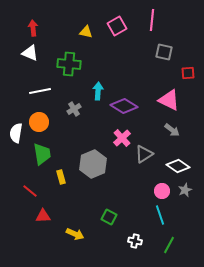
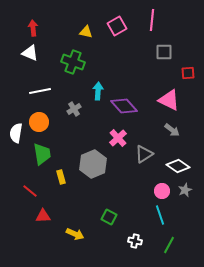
gray square: rotated 12 degrees counterclockwise
green cross: moved 4 px right, 2 px up; rotated 15 degrees clockwise
purple diamond: rotated 16 degrees clockwise
pink cross: moved 4 px left
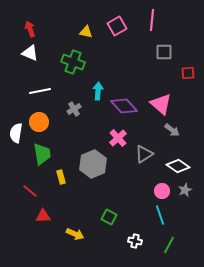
red arrow: moved 3 px left, 1 px down; rotated 14 degrees counterclockwise
pink triangle: moved 8 px left, 4 px down; rotated 15 degrees clockwise
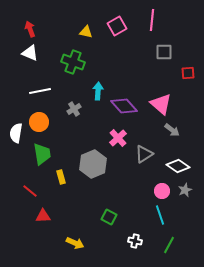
yellow arrow: moved 9 px down
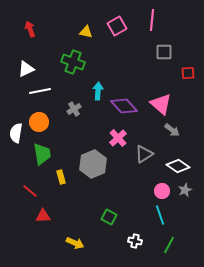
white triangle: moved 4 px left, 16 px down; rotated 48 degrees counterclockwise
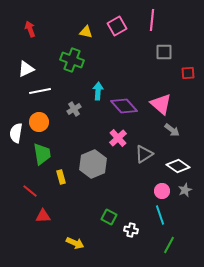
green cross: moved 1 px left, 2 px up
white cross: moved 4 px left, 11 px up
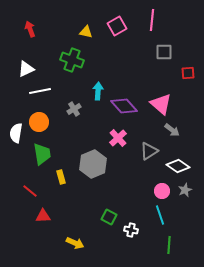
gray triangle: moved 5 px right, 3 px up
green line: rotated 24 degrees counterclockwise
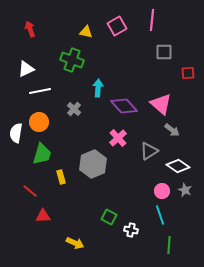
cyan arrow: moved 3 px up
gray cross: rotated 16 degrees counterclockwise
green trapezoid: rotated 25 degrees clockwise
gray star: rotated 24 degrees counterclockwise
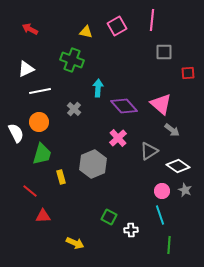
red arrow: rotated 42 degrees counterclockwise
white semicircle: rotated 144 degrees clockwise
white cross: rotated 16 degrees counterclockwise
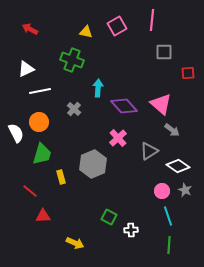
cyan line: moved 8 px right, 1 px down
